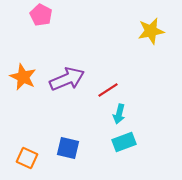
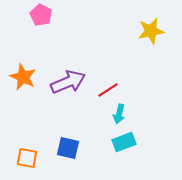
purple arrow: moved 1 px right, 3 px down
orange square: rotated 15 degrees counterclockwise
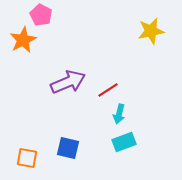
orange star: moved 37 px up; rotated 20 degrees clockwise
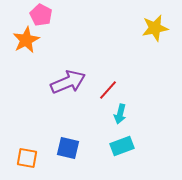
yellow star: moved 4 px right, 3 px up
orange star: moved 3 px right
red line: rotated 15 degrees counterclockwise
cyan arrow: moved 1 px right
cyan rectangle: moved 2 px left, 4 px down
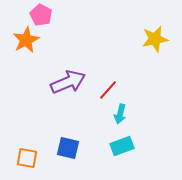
yellow star: moved 11 px down
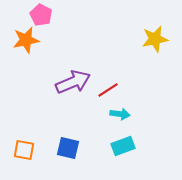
orange star: rotated 16 degrees clockwise
purple arrow: moved 5 px right
red line: rotated 15 degrees clockwise
cyan arrow: rotated 96 degrees counterclockwise
cyan rectangle: moved 1 px right
orange square: moved 3 px left, 8 px up
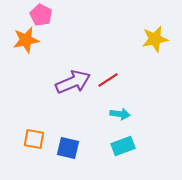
red line: moved 10 px up
orange square: moved 10 px right, 11 px up
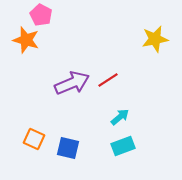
orange star: rotated 28 degrees clockwise
purple arrow: moved 1 px left, 1 px down
cyan arrow: moved 3 px down; rotated 48 degrees counterclockwise
orange square: rotated 15 degrees clockwise
